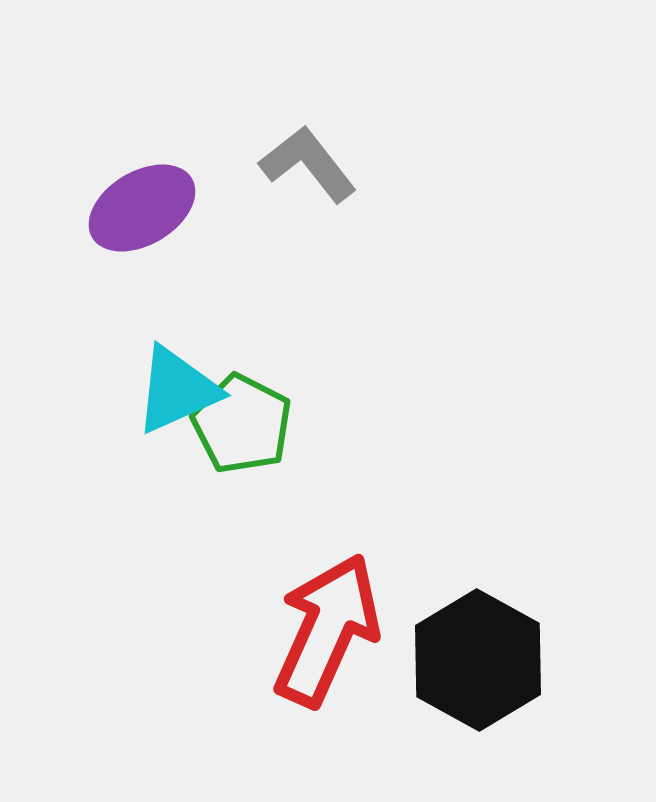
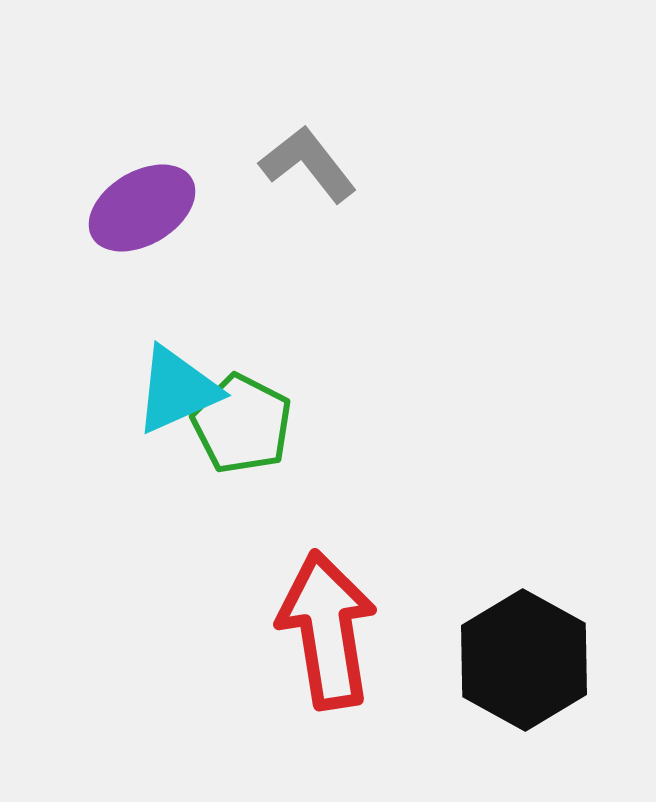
red arrow: rotated 33 degrees counterclockwise
black hexagon: moved 46 px right
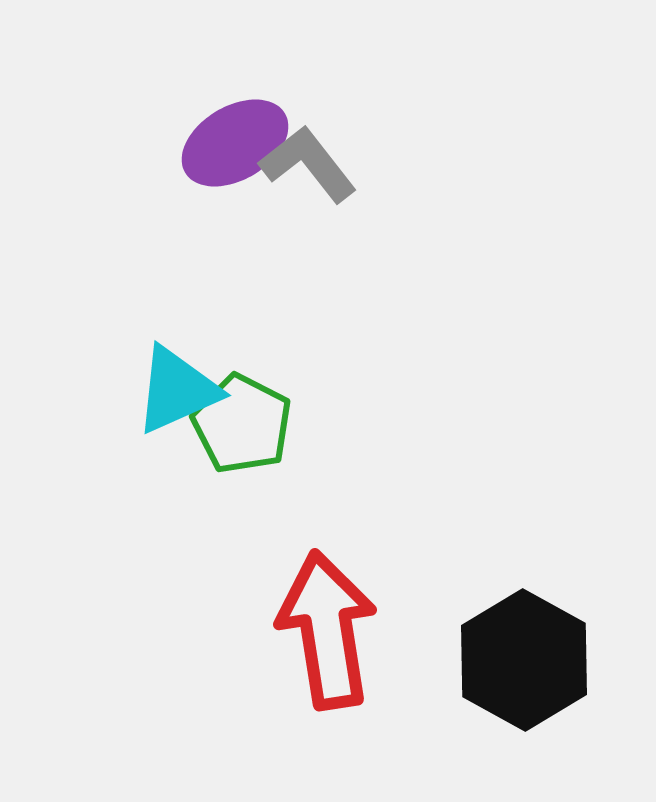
purple ellipse: moved 93 px right, 65 px up
